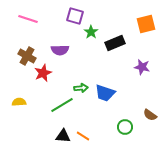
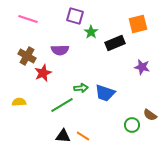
orange square: moved 8 px left
green circle: moved 7 px right, 2 px up
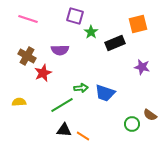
green circle: moved 1 px up
black triangle: moved 1 px right, 6 px up
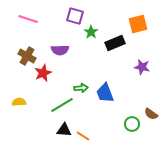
blue trapezoid: rotated 50 degrees clockwise
brown semicircle: moved 1 px right, 1 px up
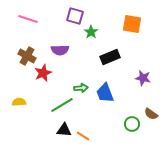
orange square: moved 6 px left; rotated 24 degrees clockwise
black rectangle: moved 5 px left, 14 px down
purple star: moved 1 px right, 11 px down
